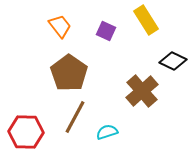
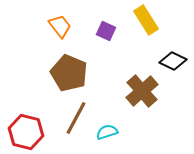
brown pentagon: rotated 12 degrees counterclockwise
brown line: moved 1 px right, 1 px down
red hexagon: rotated 12 degrees clockwise
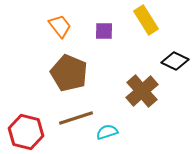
purple square: moved 2 px left; rotated 24 degrees counterclockwise
black diamond: moved 2 px right
brown line: rotated 44 degrees clockwise
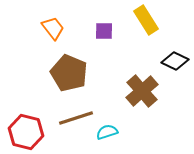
orange trapezoid: moved 7 px left, 2 px down
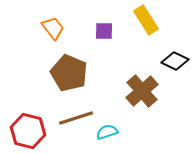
red hexagon: moved 2 px right, 1 px up
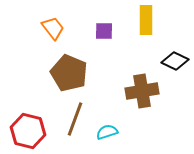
yellow rectangle: rotated 32 degrees clockwise
brown cross: rotated 32 degrees clockwise
brown line: moved 1 px left, 1 px down; rotated 52 degrees counterclockwise
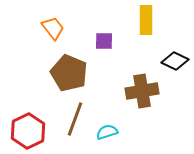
purple square: moved 10 px down
red hexagon: rotated 20 degrees clockwise
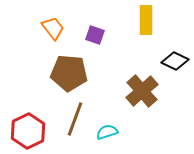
purple square: moved 9 px left, 6 px up; rotated 18 degrees clockwise
brown pentagon: rotated 18 degrees counterclockwise
brown cross: rotated 32 degrees counterclockwise
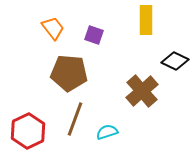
purple square: moved 1 px left
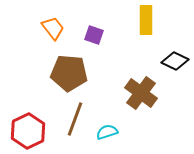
brown cross: moved 1 px left, 2 px down; rotated 12 degrees counterclockwise
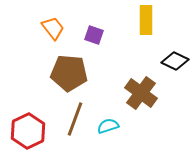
cyan semicircle: moved 1 px right, 6 px up
